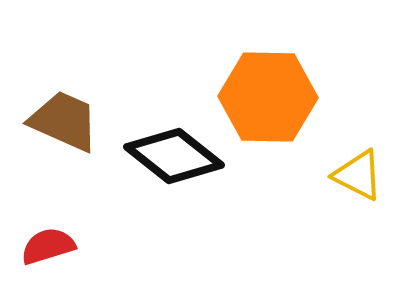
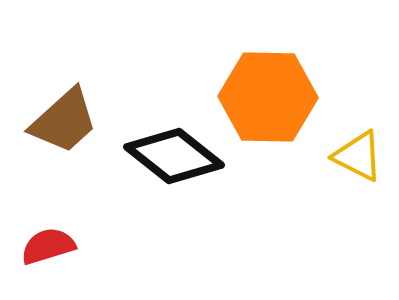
brown trapezoid: rotated 114 degrees clockwise
yellow triangle: moved 19 px up
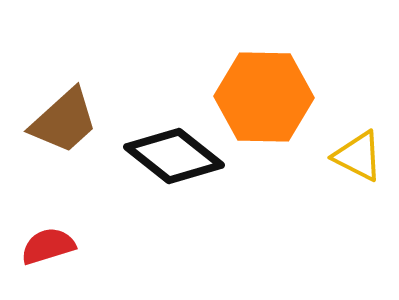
orange hexagon: moved 4 px left
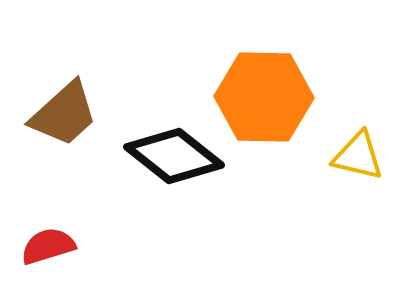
brown trapezoid: moved 7 px up
yellow triangle: rotated 14 degrees counterclockwise
